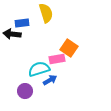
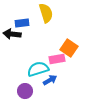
cyan semicircle: moved 1 px left
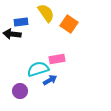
yellow semicircle: rotated 18 degrees counterclockwise
blue rectangle: moved 1 px left, 1 px up
orange square: moved 24 px up
purple circle: moved 5 px left
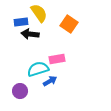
yellow semicircle: moved 7 px left
black arrow: moved 18 px right
blue arrow: moved 1 px down
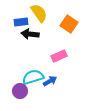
pink rectangle: moved 2 px right, 3 px up; rotated 14 degrees counterclockwise
cyan semicircle: moved 5 px left, 8 px down
